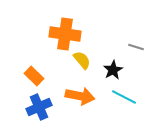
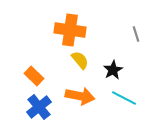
orange cross: moved 5 px right, 4 px up
gray line: moved 13 px up; rotated 56 degrees clockwise
yellow semicircle: moved 2 px left
cyan line: moved 1 px down
blue cross: rotated 15 degrees counterclockwise
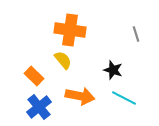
yellow semicircle: moved 17 px left
black star: rotated 24 degrees counterclockwise
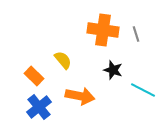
orange cross: moved 33 px right
cyan line: moved 19 px right, 8 px up
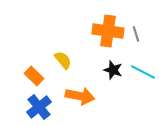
orange cross: moved 5 px right, 1 px down
cyan line: moved 18 px up
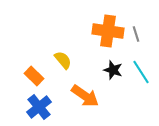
cyan line: moved 2 px left; rotated 30 degrees clockwise
orange arrow: moved 5 px right; rotated 24 degrees clockwise
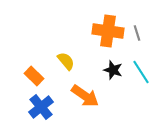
gray line: moved 1 px right, 1 px up
yellow semicircle: moved 3 px right, 1 px down
blue cross: moved 2 px right
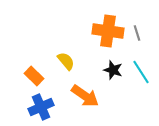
blue cross: rotated 15 degrees clockwise
